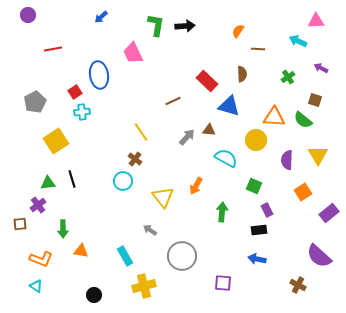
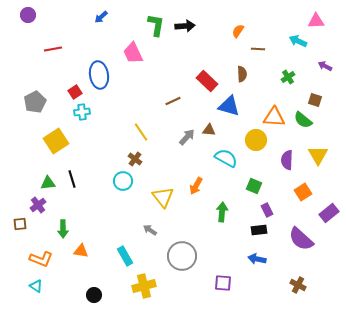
purple arrow at (321, 68): moved 4 px right, 2 px up
purple semicircle at (319, 256): moved 18 px left, 17 px up
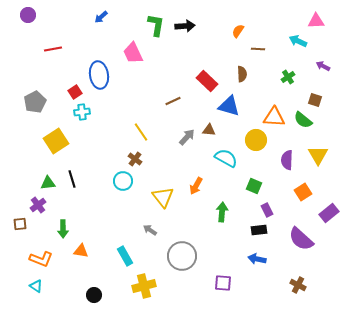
purple arrow at (325, 66): moved 2 px left
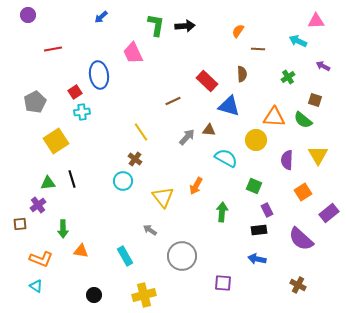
yellow cross at (144, 286): moved 9 px down
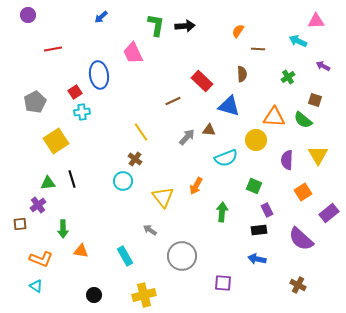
red rectangle at (207, 81): moved 5 px left
cyan semicircle at (226, 158): rotated 130 degrees clockwise
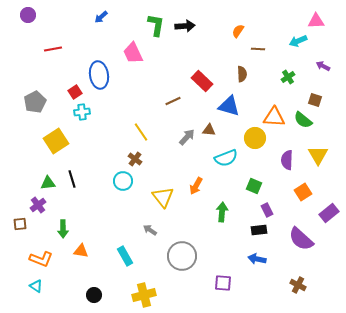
cyan arrow at (298, 41): rotated 48 degrees counterclockwise
yellow circle at (256, 140): moved 1 px left, 2 px up
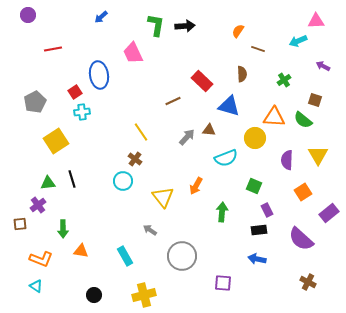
brown line at (258, 49): rotated 16 degrees clockwise
green cross at (288, 77): moved 4 px left, 3 px down
brown cross at (298, 285): moved 10 px right, 3 px up
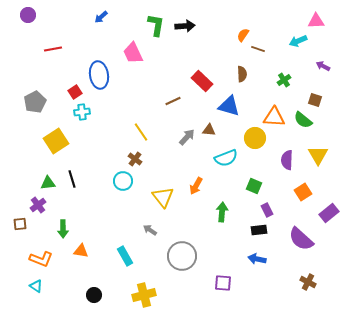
orange semicircle at (238, 31): moved 5 px right, 4 px down
